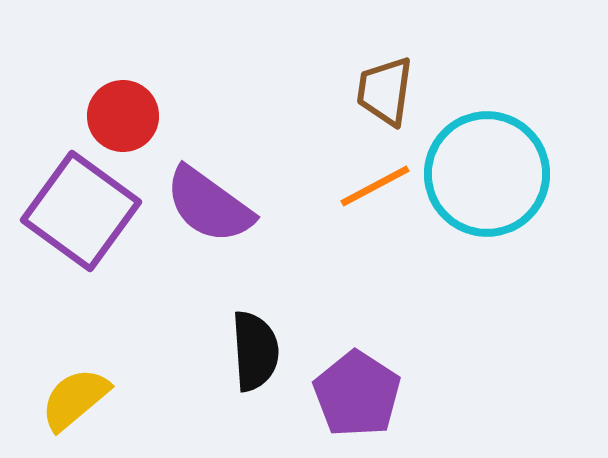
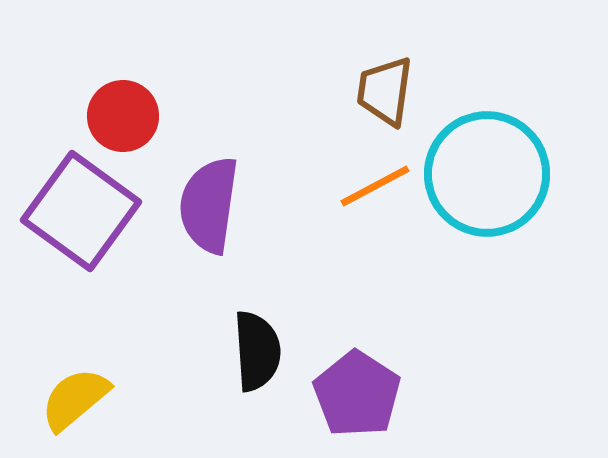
purple semicircle: rotated 62 degrees clockwise
black semicircle: moved 2 px right
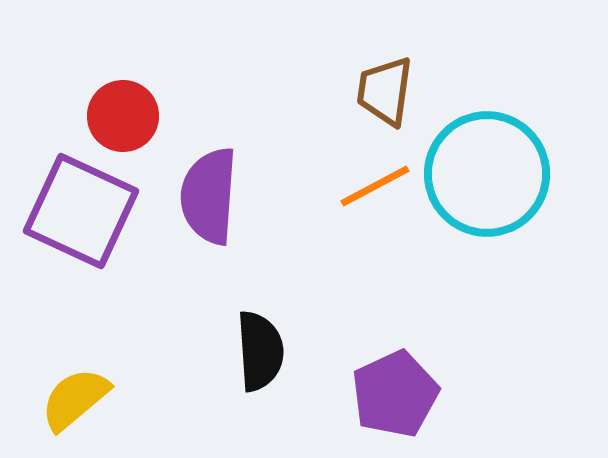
purple semicircle: moved 9 px up; rotated 4 degrees counterclockwise
purple square: rotated 11 degrees counterclockwise
black semicircle: moved 3 px right
purple pentagon: moved 38 px right; rotated 14 degrees clockwise
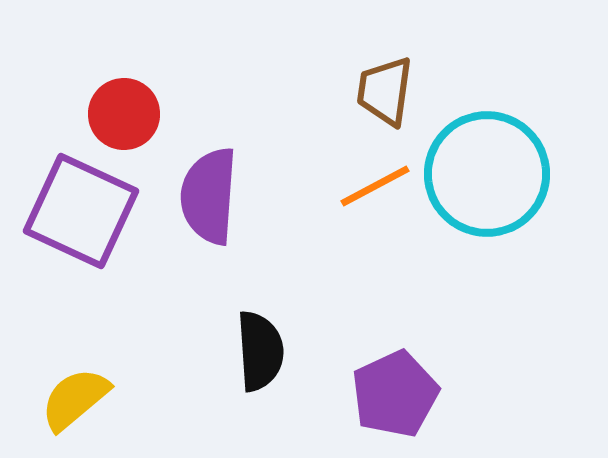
red circle: moved 1 px right, 2 px up
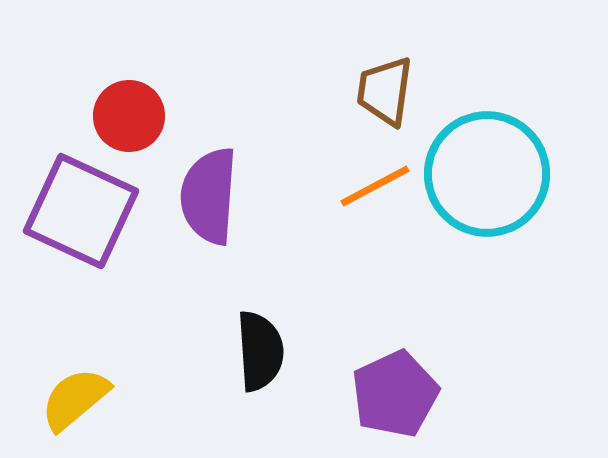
red circle: moved 5 px right, 2 px down
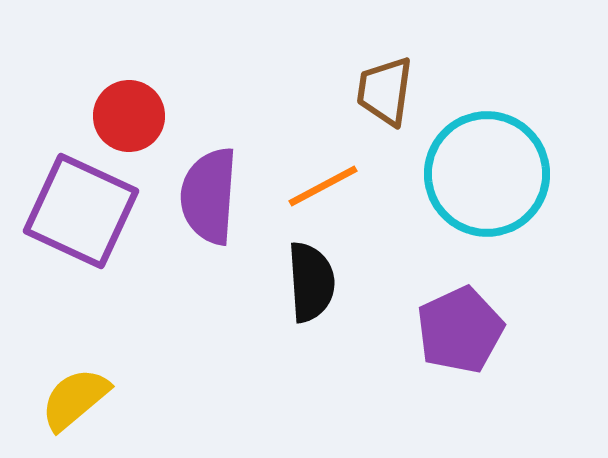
orange line: moved 52 px left
black semicircle: moved 51 px right, 69 px up
purple pentagon: moved 65 px right, 64 px up
